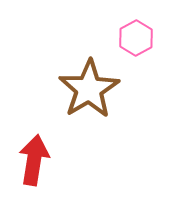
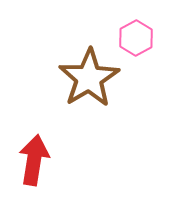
brown star: moved 11 px up
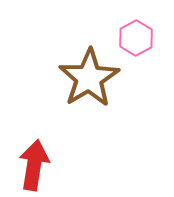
red arrow: moved 5 px down
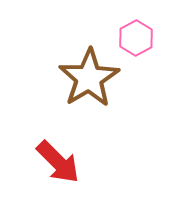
red arrow: moved 24 px right, 3 px up; rotated 126 degrees clockwise
